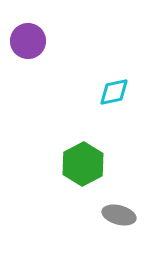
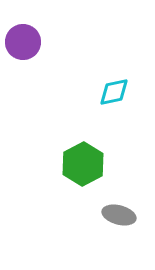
purple circle: moved 5 px left, 1 px down
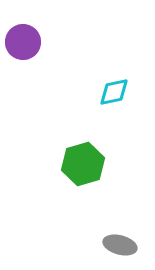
green hexagon: rotated 12 degrees clockwise
gray ellipse: moved 1 px right, 30 px down
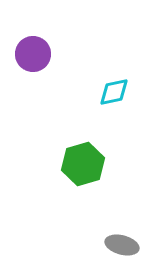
purple circle: moved 10 px right, 12 px down
gray ellipse: moved 2 px right
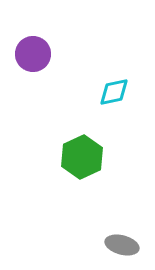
green hexagon: moved 1 px left, 7 px up; rotated 9 degrees counterclockwise
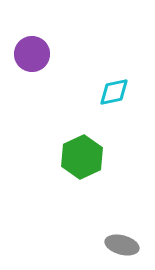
purple circle: moved 1 px left
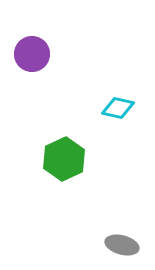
cyan diamond: moved 4 px right, 16 px down; rotated 24 degrees clockwise
green hexagon: moved 18 px left, 2 px down
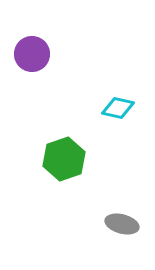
green hexagon: rotated 6 degrees clockwise
gray ellipse: moved 21 px up
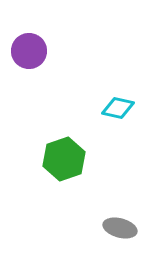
purple circle: moved 3 px left, 3 px up
gray ellipse: moved 2 px left, 4 px down
